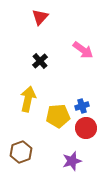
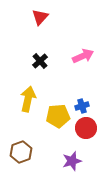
pink arrow: moved 6 px down; rotated 60 degrees counterclockwise
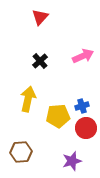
brown hexagon: rotated 15 degrees clockwise
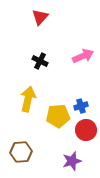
black cross: rotated 21 degrees counterclockwise
blue cross: moved 1 px left
red circle: moved 2 px down
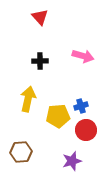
red triangle: rotated 24 degrees counterclockwise
pink arrow: rotated 40 degrees clockwise
black cross: rotated 28 degrees counterclockwise
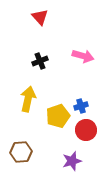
black cross: rotated 21 degrees counterclockwise
yellow pentagon: rotated 15 degrees counterclockwise
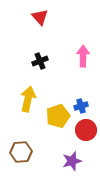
pink arrow: rotated 105 degrees counterclockwise
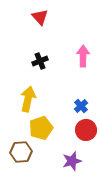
blue cross: rotated 24 degrees counterclockwise
yellow pentagon: moved 17 px left, 12 px down
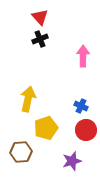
black cross: moved 22 px up
blue cross: rotated 24 degrees counterclockwise
yellow pentagon: moved 5 px right
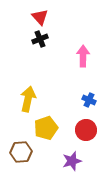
blue cross: moved 8 px right, 6 px up
